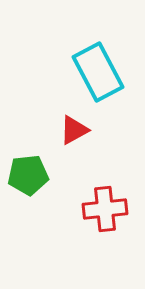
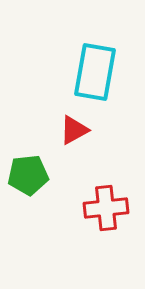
cyan rectangle: moved 3 px left; rotated 38 degrees clockwise
red cross: moved 1 px right, 1 px up
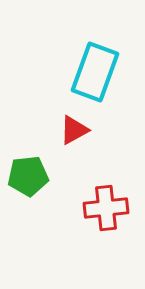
cyan rectangle: rotated 10 degrees clockwise
green pentagon: moved 1 px down
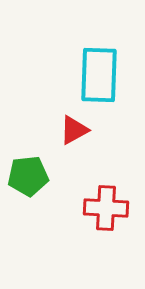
cyan rectangle: moved 4 px right, 3 px down; rotated 18 degrees counterclockwise
red cross: rotated 9 degrees clockwise
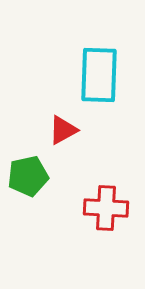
red triangle: moved 11 px left
green pentagon: rotated 6 degrees counterclockwise
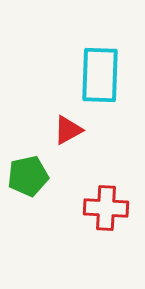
cyan rectangle: moved 1 px right
red triangle: moved 5 px right
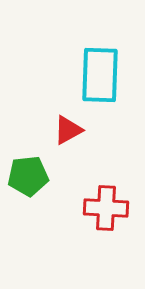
green pentagon: rotated 6 degrees clockwise
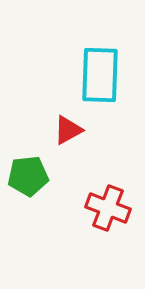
red cross: moved 2 px right; rotated 18 degrees clockwise
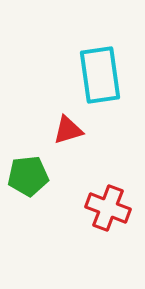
cyan rectangle: rotated 10 degrees counterclockwise
red triangle: rotated 12 degrees clockwise
